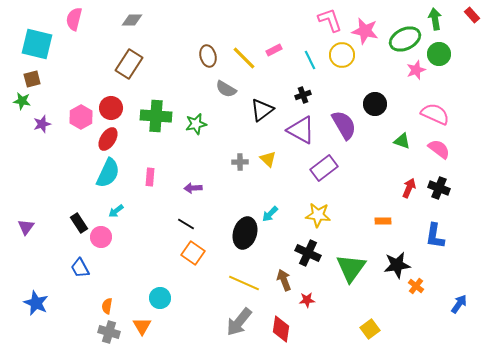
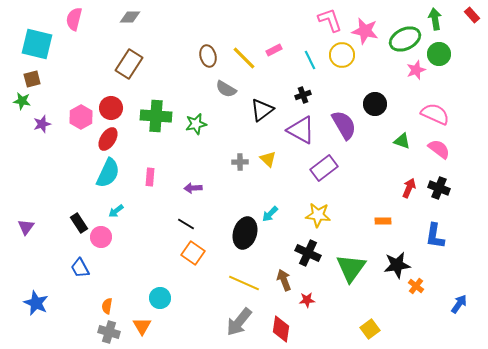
gray diamond at (132, 20): moved 2 px left, 3 px up
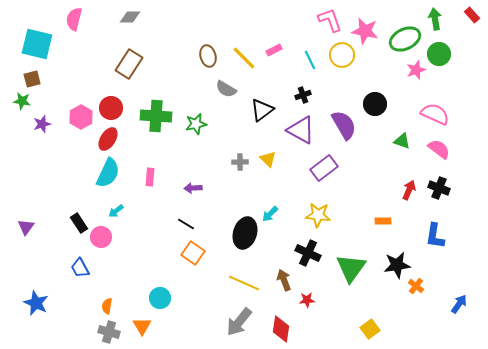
red arrow at (409, 188): moved 2 px down
